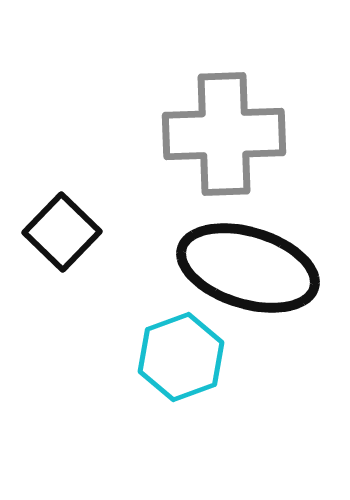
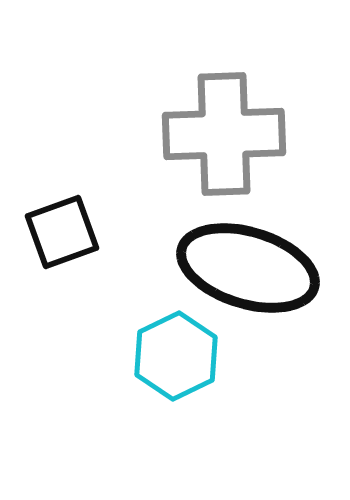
black square: rotated 26 degrees clockwise
cyan hexagon: moved 5 px left, 1 px up; rotated 6 degrees counterclockwise
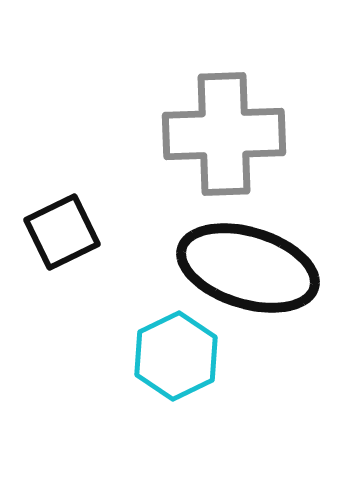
black square: rotated 6 degrees counterclockwise
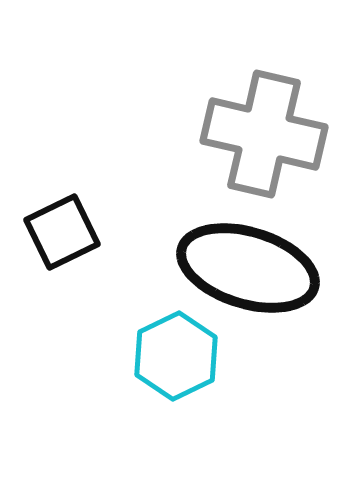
gray cross: moved 40 px right; rotated 15 degrees clockwise
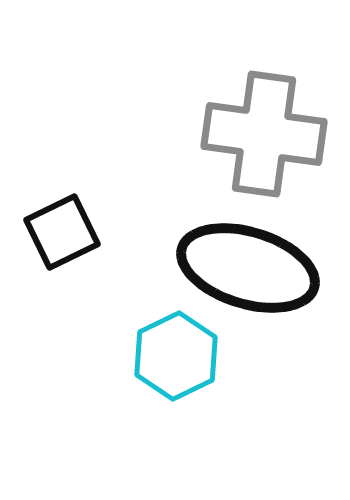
gray cross: rotated 5 degrees counterclockwise
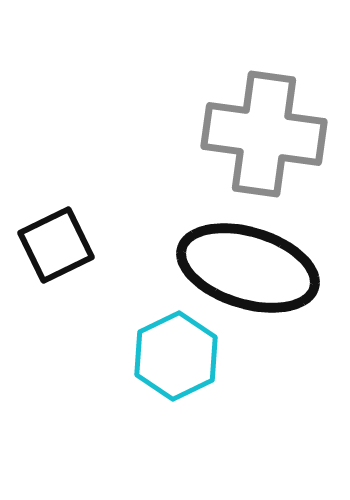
black square: moved 6 px left, 13 px down
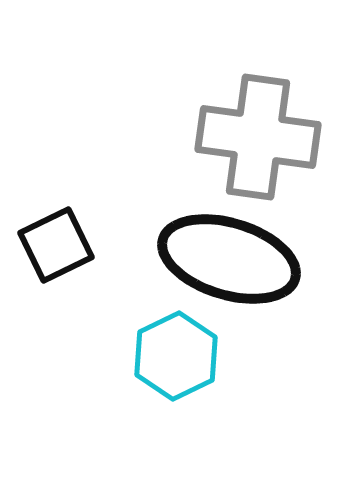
gray cross: moved 6 px left, 3 px down
black ellipse: moved 19 px left, 9 px up
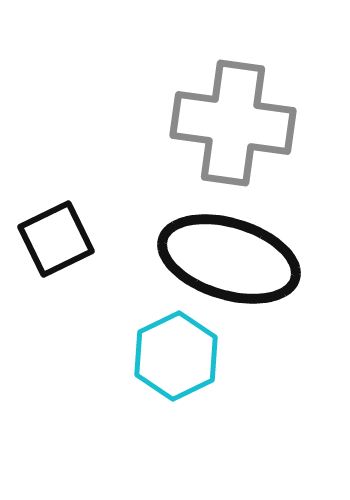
gray cross: moved 25 px left, 14 px up
black square: moved 6 px up
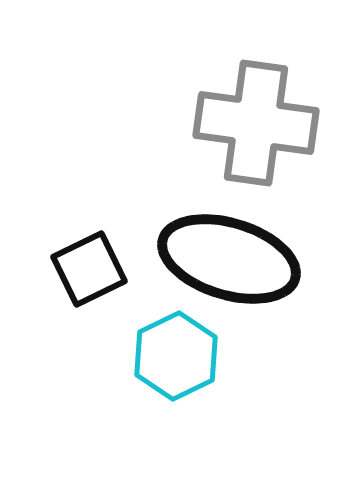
gray cross: moved 23 px right
black square: moved 33 px right, 30 px down
